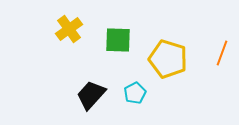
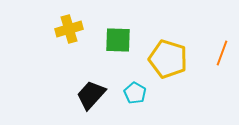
yellow cross: rotated 20 degrees clockwise
cyan pentagon: rotated 15 degrees counterclockwise
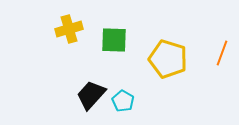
green square: moved 4 px left
cyan pentagon: moved 12 px left, 8 px down
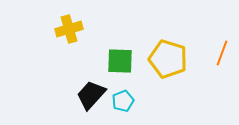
green square: moved 6 px right, 21 px down
cyan pentagon: rotated 20 degrees clockwise
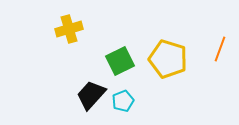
orange line: moved 2 px left, 4 px up
green square: rotated 28 degrees counterclockwise
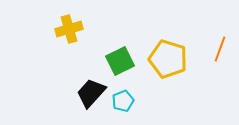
black trapezoid: moved 2 px up
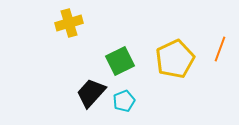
yellow cross: moved 6 px up
yellow pentagon: moved 7 px right; rotated 30 degrees clockwise
cyan pentagon: moved 1 px right
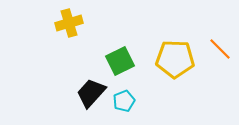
orange line: rotated 65 degrees counterclockwise
yellow pentagon: rotated 27 degrees clockwise
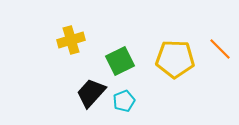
yellow cross: moved 2 px right, 17 px down
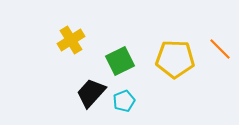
yellow cross: rotated 16 degrees counterclockwise
